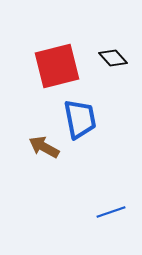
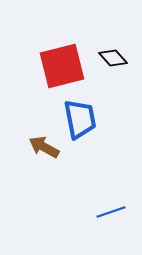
red square: moved 5 px right
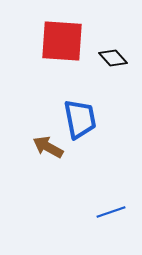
red square: moved 25 px up; rotated 18 degrees clockwise
brown arrow: moved 4 px right
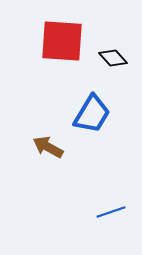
blue trapezoid: moved 12 px right, 5 px up; rotated 42 degrees clockwise
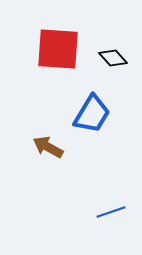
red square: moved 4 px left, 8 px down
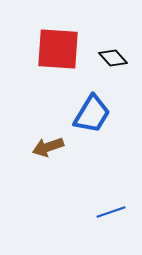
brown arrow: rotated 48 degrees counterclockwise
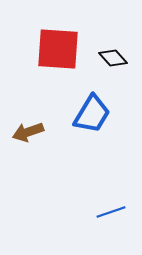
brown arrow: moved 20 px left, 15 px up
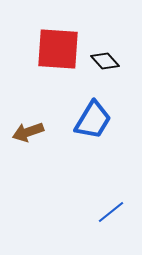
black diamond: moved 8 px left, 3 px down
blue trapezoid: moved 1 px right, 6 px down
blue line: rotated 20 degrees counterclockwise
